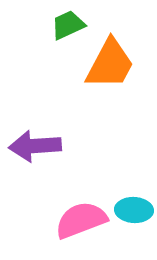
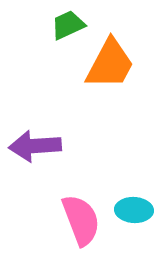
pink semicircle: rotated 90 degrees clockwise
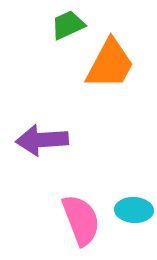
purple arrow: moved 7 px right, 6 px up
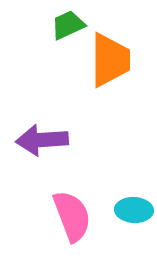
orange trapezoid: moved 4 px up; rotated 28 degrees counterclockwise
pink semicircle: moved 9 px left, 4 px up
